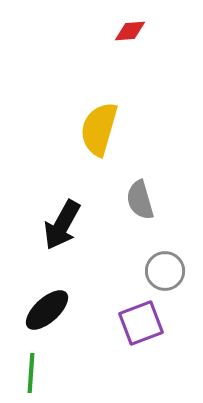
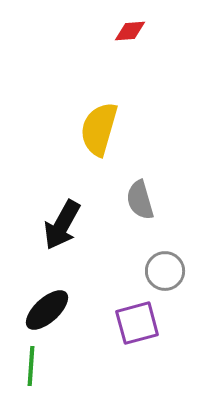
purple square: moved 4 px left; rotated 6 degrees clockwise
green line: moved 7 px up
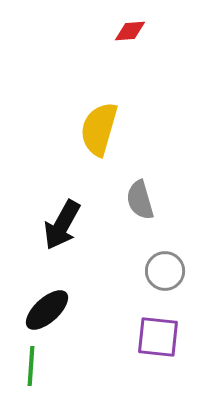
purple square: moved 21 px right, 14 px down; rotated 21 degrees clockwise
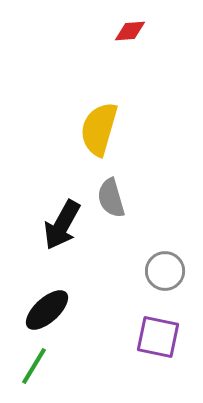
gray semicircle: moved 29 px left, 2 px up
purple square: rotated 6 degrees clockwise
green line: moved 3 px right; rotated 27 degrees clockwise
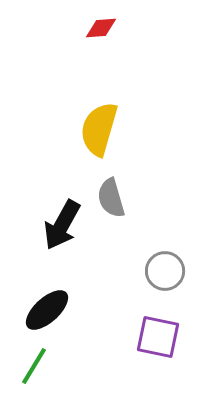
red diamond: moved 29 px left, 3 px up
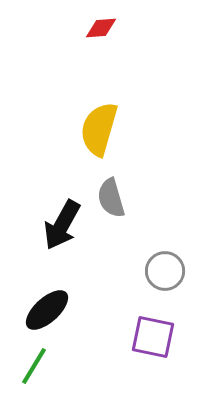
purple square: moved 5 px left
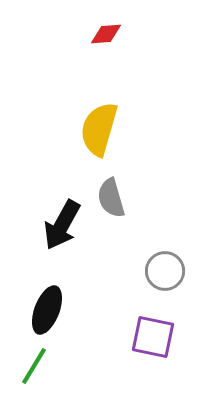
red diamond: moved 5 px right, 6 px down
black ellipse: rotated 27 degrees counterclockwise
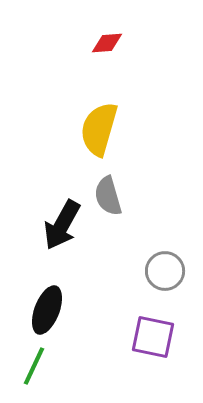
red diamond: moved 1 px right, 9 px down
gray semicircle: moved 3 px left, 2 px up
green line: rotated 6 degrees counterclockwise
